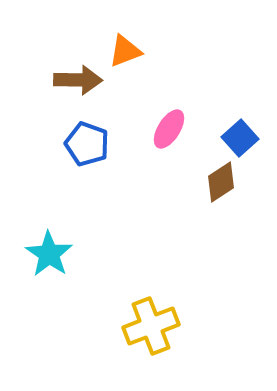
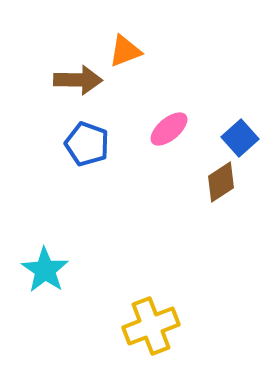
pink ellipse: rotated 18 degrees clockwise
cyan star: moved 4 px left, 16 px down
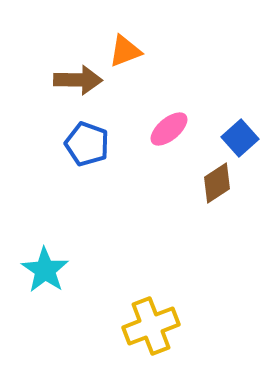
brown diamond: moved 4 px left, 1 px down
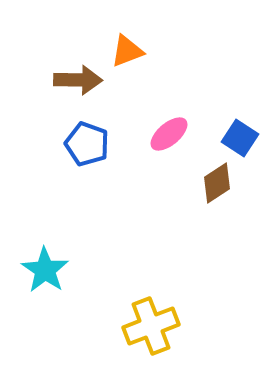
orange triangle: moved 2 px right
pink ellipse: moved 5 px down
blue square: rotated 15 degrees counterclockwise
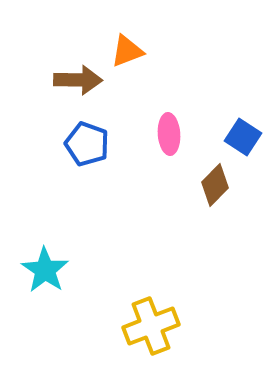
pink ellipse: rotated 54 degrees counterclockwise
blue square: moved 3 px right, 1 px up
brown diamond: moved 2 px left, 2 px down; rotated 12 degrees counterclockwise
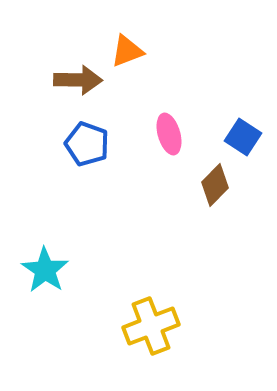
pink ellipse: rotated 12 degrees counterclockwise
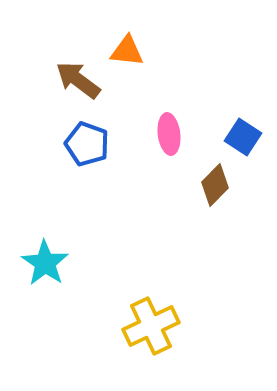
orange triangle: rotated 27 degrees clockwise
brown arrow: rotated 144 degrees counterclockwise
pink ellipse: rotated 9 degrees clockwise
cyan star: moved 7 px up
yellow cross: rotated 4 degrees counterclockwise
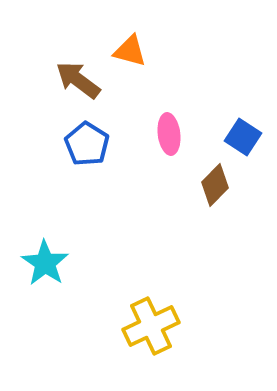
orange triangle: moved 3 px right; rotated 9 degrees clockwise
blue pentagon: rotated 12 degrees clockwise
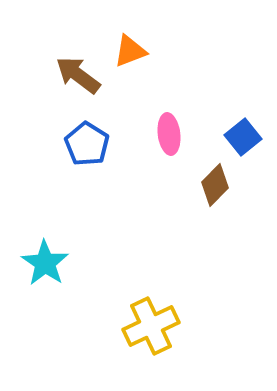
orange triangle: rotated 36 degrees counterclockwise
brown arrow: moved 5 px up
blue square: rotated 18 degrees clockwise
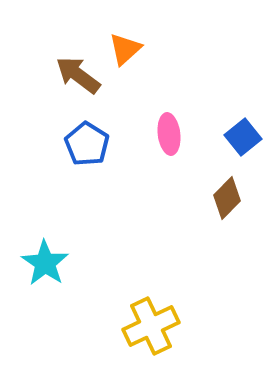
orange triangle: moved 5 px left, 2 px up; rotated 21 degrees counterclockwise
brown diamond: moved 12 px right, 13 px down
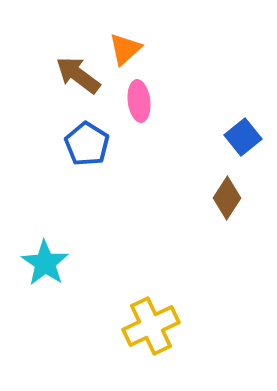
pink ellipse: moved 30 px left, 33 px up
brown diamond: rotated 12 degrees counterclockwise
